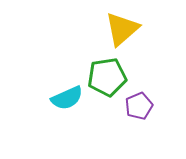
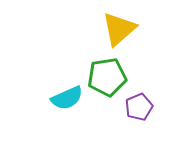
yellow triangle: moved 3 px left
purple pentagon: moved 1 px down
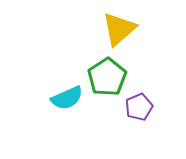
green pentagon: rotated 24 degrees counterclockwise
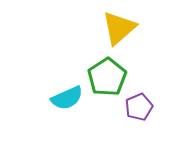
yellow triangle: moved 1 px up
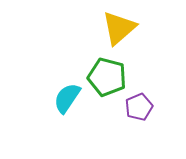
green pentagon: rotated 24 degrees counterclockwise
cyan semicircle: rotated 148 degrees clockwise
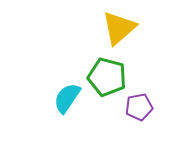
purple pentagon: rotated 12 degrees clockwise
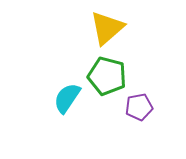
yellow triangle: moved 12 px left
green pentagon: moved 1 px up
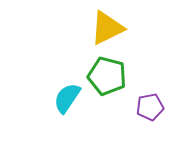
yellow triangle: rotated 15 degrees clockwise
purple pentagon: moved 11 px right
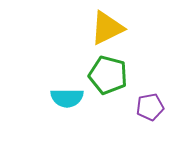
green pentagon: moved 1 px right, 1 px up
cyan semicircle: rotated 124 degrees counterclockwise
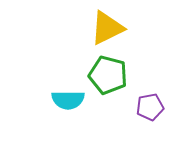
cyan semicircle: moved 1 px right, 2 px down
